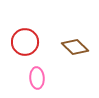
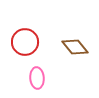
brown diamond: rotated 8 degrees clockwise
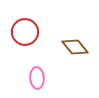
red circle: moved 10 px up
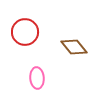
brown diamond: moved 1 px left
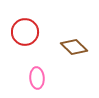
brown diamond: rotated 8 degrees counterclockwise
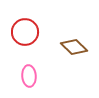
pink ellipse: moved 8 px left, 2 px up
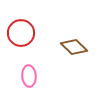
red circle: moved 4 px left, 1 px down
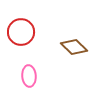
red circle: moved 1 px up
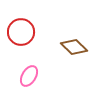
pink ellipse: rotated 35 degrees clockwise
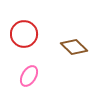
red circle: moved 3 px right, 2 px down
